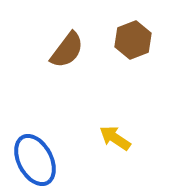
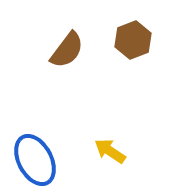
yellow arrow: moved 5 px left, 13 px down
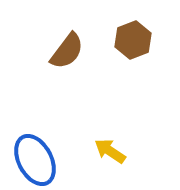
brown semicircle: moved 1 px down
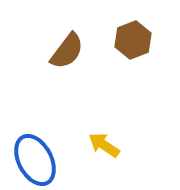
yellow arrow: moved 6 px left, 6 px up
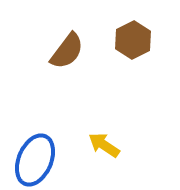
brown hexagon: rotated 6 degrees counterclockwise
blue ellipse: rotated 51 degrees clockwise
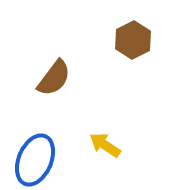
brown semicircle: moved 13 px left, 27 px down
yellow arrow: moved 1 px right
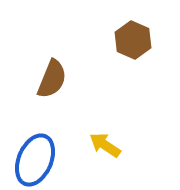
brown hexagon: rotated 9 degrees counterclockwise
brown semicircle: moved 2 px left, 1 px down; rotated 15 degrees counterclockwise
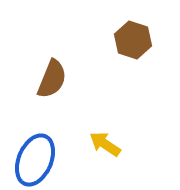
brown hexagon: rotated 6 degrees counterclockwise
yellow arrow: moved 1 px up
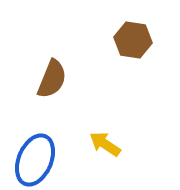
brown hexagon: rotated 9 degrees counterclockwise
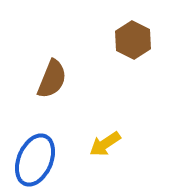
brown hexagon: rotated 18 degrees clockwise
yellow arrow: rotated 68 degrees counterclockwise
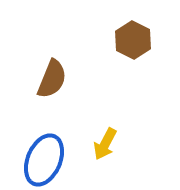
yellow arrow: rotated 28 degrees counterclockwise
blue ellipse: moved 9 px right
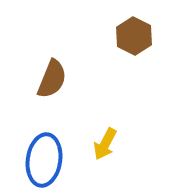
brown hexagon: moved 1 px right, 4 px up
blue ellipse: rotated 15 degrees counterclockwise
